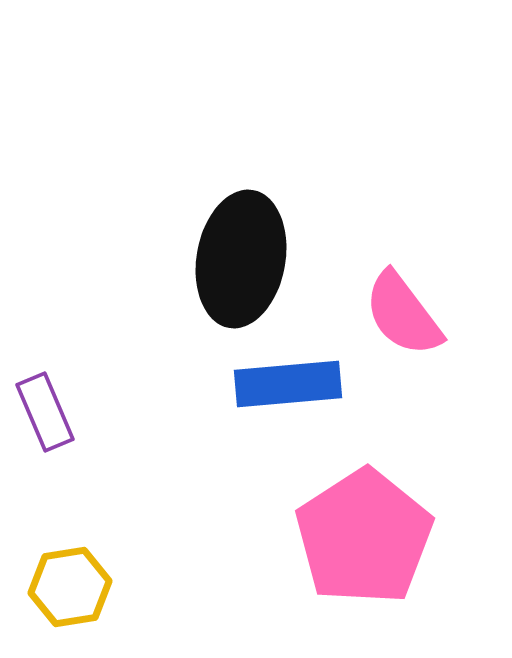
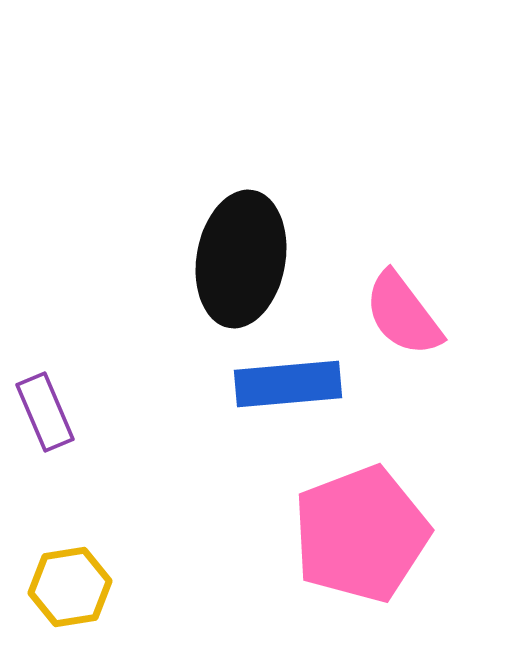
pink pentagon: moved 3 px left, 3 px up; rotated 12 degrees clockwise
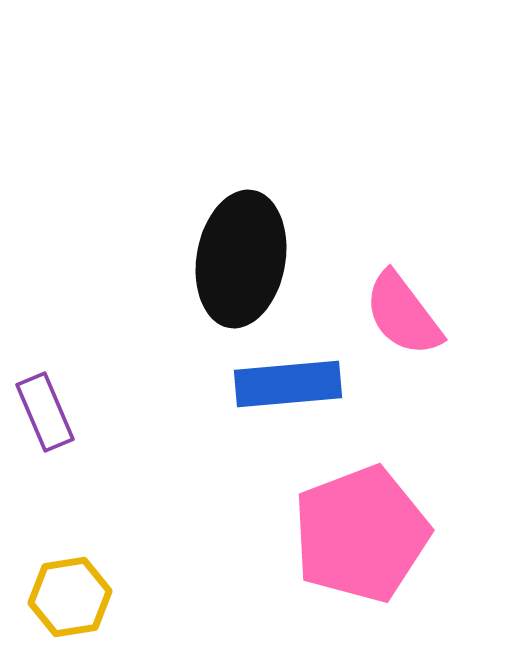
yellow hexagon: moved 10 px down
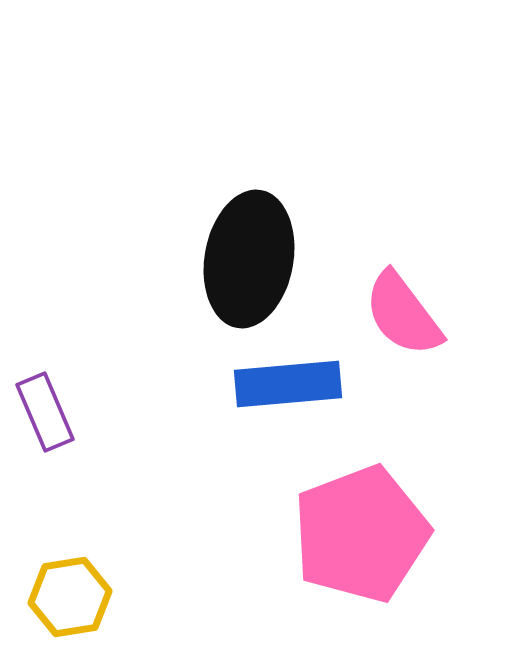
black ellipse: moved 8 px right
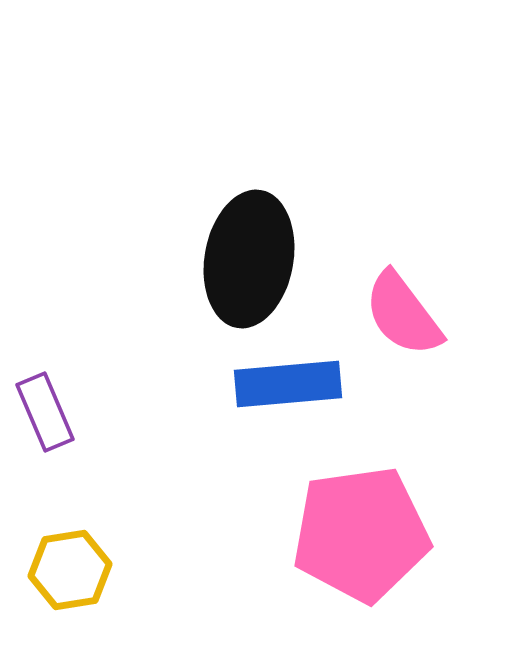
pink pentagon: rotated 13 degrees clockwise
yellow hexagon: moved 27 px up
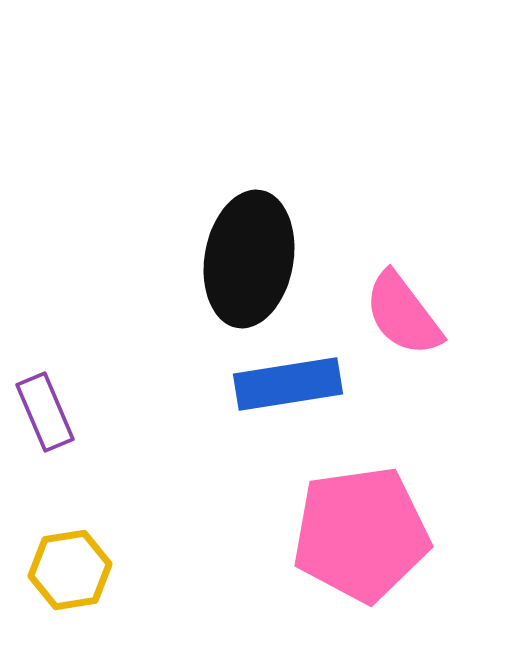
blue rectangle: rotated 4 degrees counterclockwise
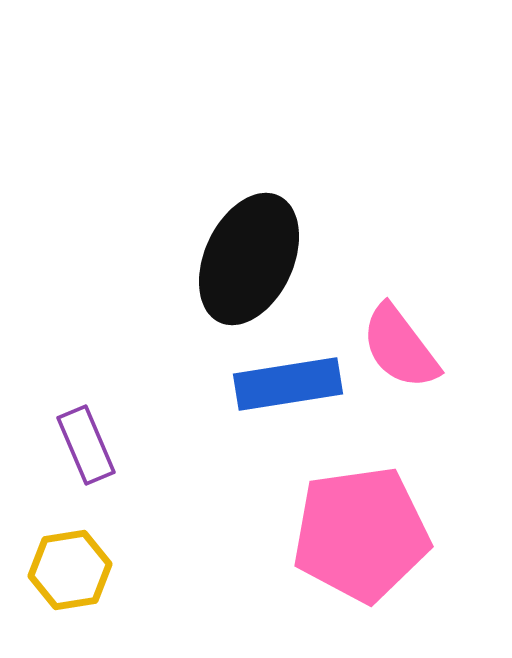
black ellipse: rotated 15 degrees clockwise
pink semicircle: moved 3 px left, 33 px down
purple rectangle: moved 41 px right, 33 px down
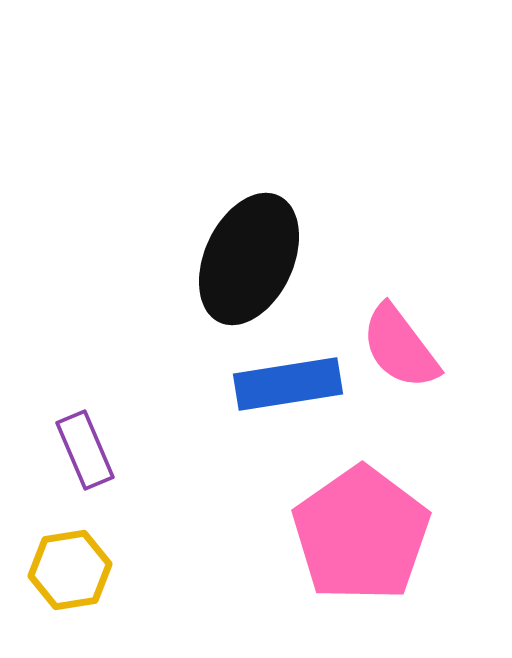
purple rectangle: moved 1 px left, 5 px down
pink pentagon: rotated 27 degrees counterclockwise
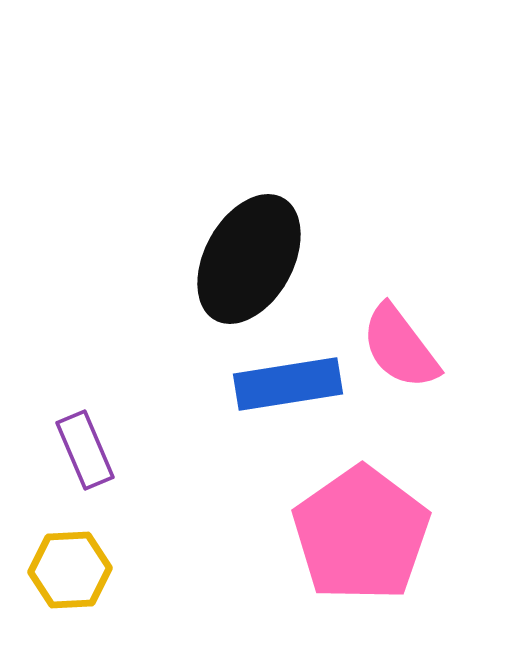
black ellipse: rotated 4 degrees clockwise
yellow hexagon: rotated 6 degrees clockwise
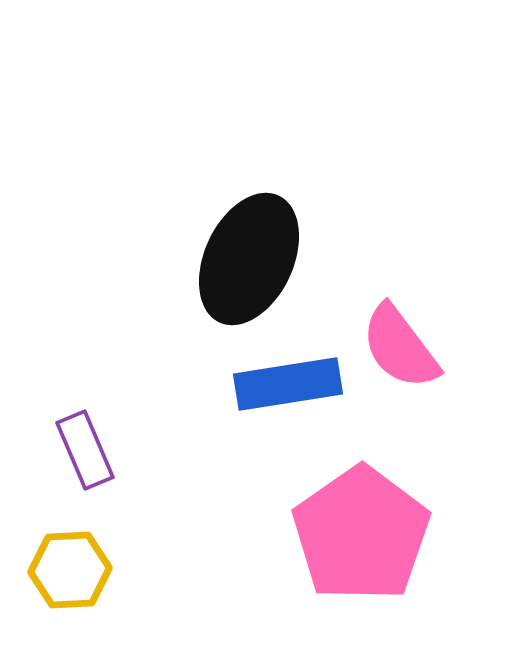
black ellipse: rotated 4 degrees counterclockwise
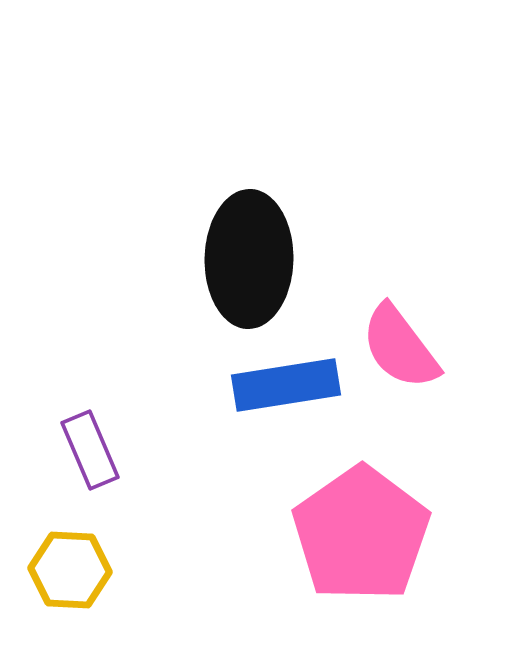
black ellipse: rotated 24 degrees counterclockwise
blue rectangle: moved 2 px left, 1 px down
purple rectangle: moved 5 px right
yellow hexagon: rotated 6 degrees clockwise
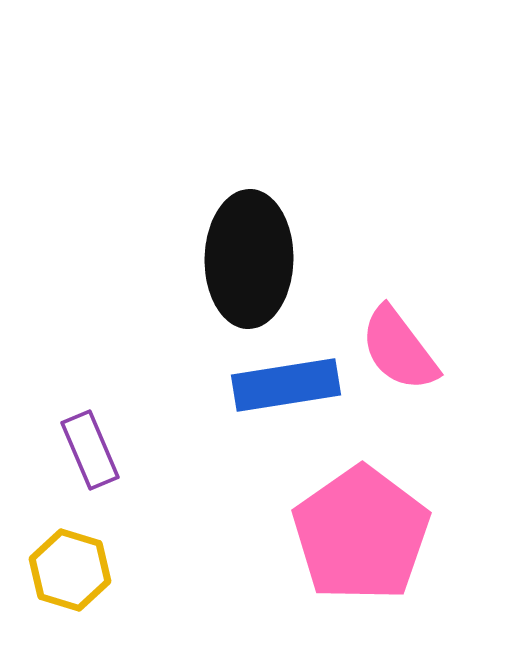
pink semicircle: moved 1 px left, 2 px down
yellow hexagon: rotated 14 degrees clockwise
